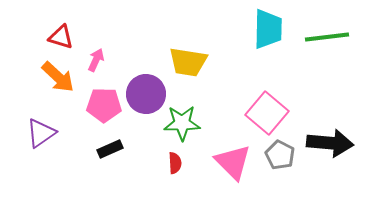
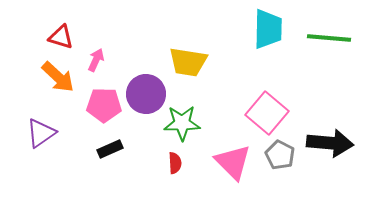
green line: moved 2 px right, 1 px down; rotated 12 degrees clockwise
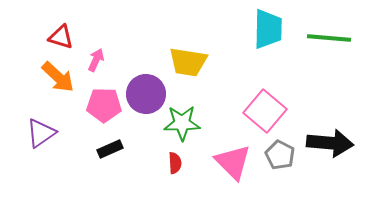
pink square: moved 2 px left, 2 px up
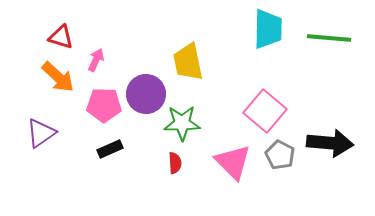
yellow trapezoid: rotated 69 degrees clockwise
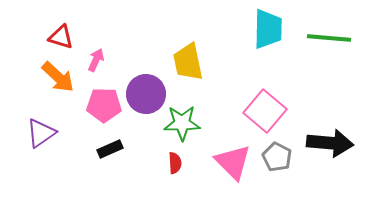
gray pentagon: moved 3 px left, 2 px down
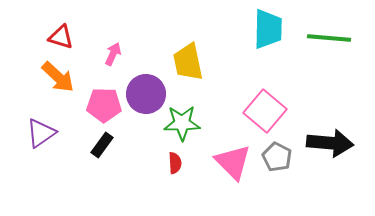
pink arrow: moved 17 px right, 6 px up
black rectangle: moved 8 px left, 4 px up; rotated 30 degrees counterclockwise
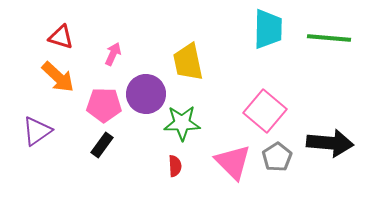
purple triangle: moved 4 px left, 2 px up
gray pentagon: rotated 12 degrees clockwise
red semicircle: moved 3 px down
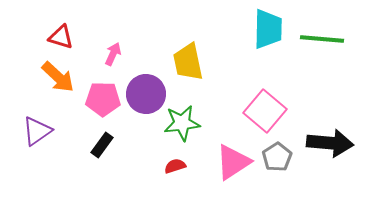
green line: moved 7 px left, 1 px down
pink pentagon: moved 1 px left, 6 px up
green star: rotated 6 degrees counterclockwise
pink triangle: rotated 42 degrees clockwise
red semicircle: rotated 105 degrees counterclockwise
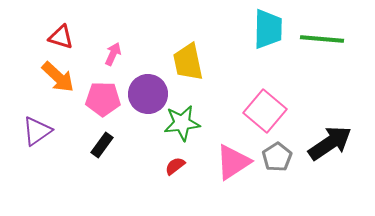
purple circle: moved 2 px right
black arrow: rotated 39 degrees counterclockwise
red semicircle: rotated 20 degrees counterclockwise
